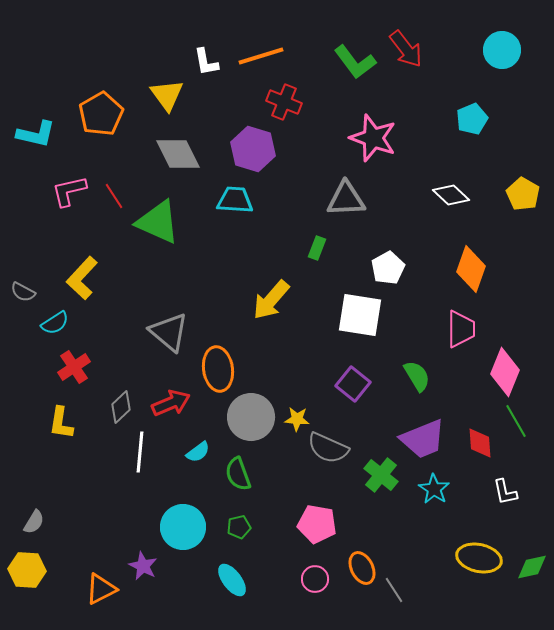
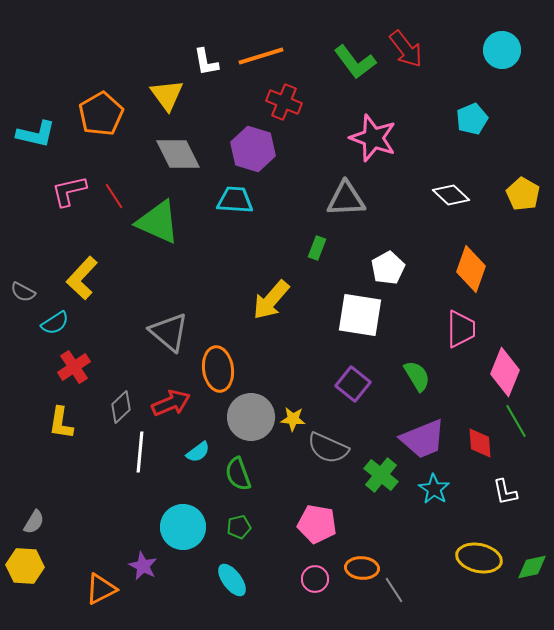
yellow star at (297, 419): moved 4 px left
orange ellipse at (362, 568): rotated 60 degrees counterclockwise
yellow hexagon at (27, 570): moved 2 px left, 4 px up
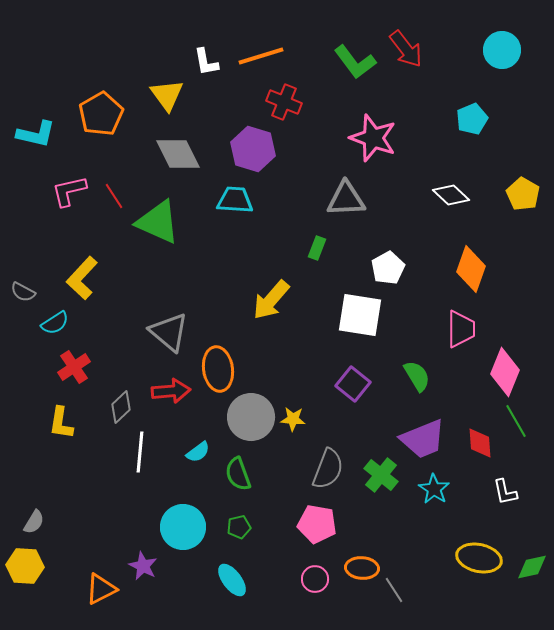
red arrow at (171, 403): moved 12 px up; rotated 18 degrees clockwise
gray semicircle at (328, 448): moved 21 px down; rotated 93 degrees counterclockwise
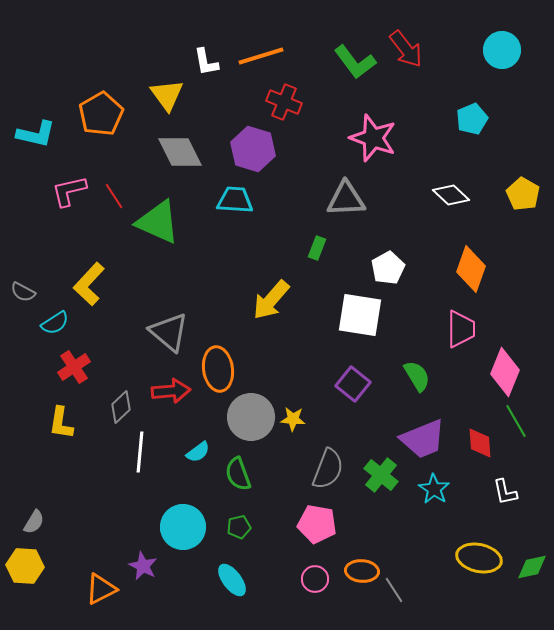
gray diamond at (178, 154): moved 2 px right, 2 px up
yellow L-shape at (82, 278): moved 7 px right, 6 px down
orange ellipse at (362, 568): moved 3 px down
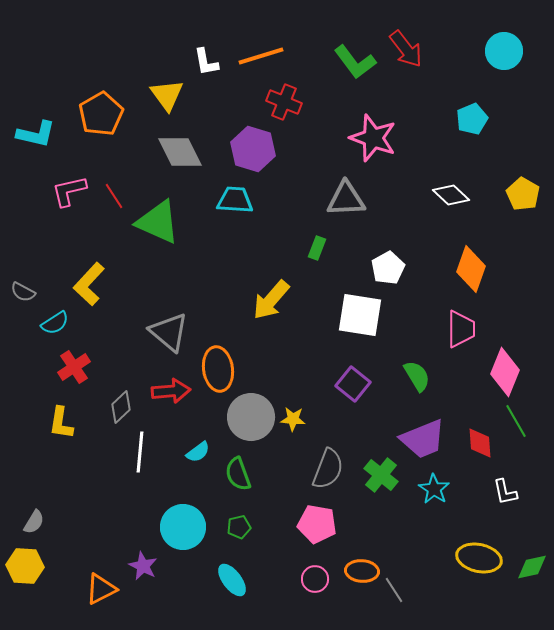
cyan circle at (502, 50): moved 2 px right, 1 px down
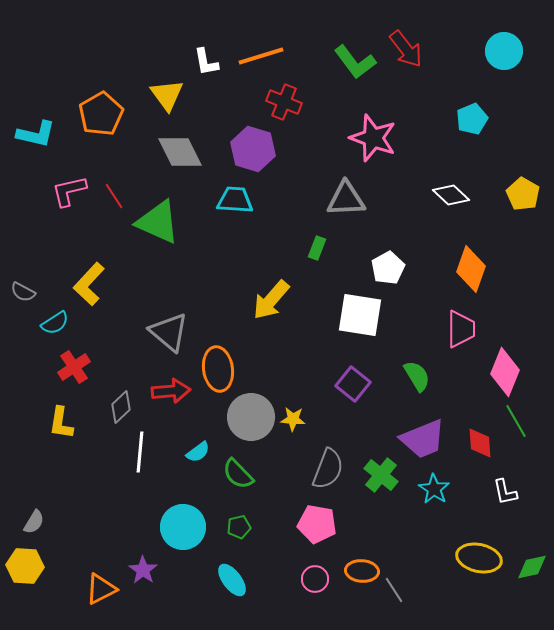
green semicircle at (238, 474): rotated 24 degrees counterclockwise
purple star at (143, 566): moved 4 px down; rotated 8 degrees clockwise
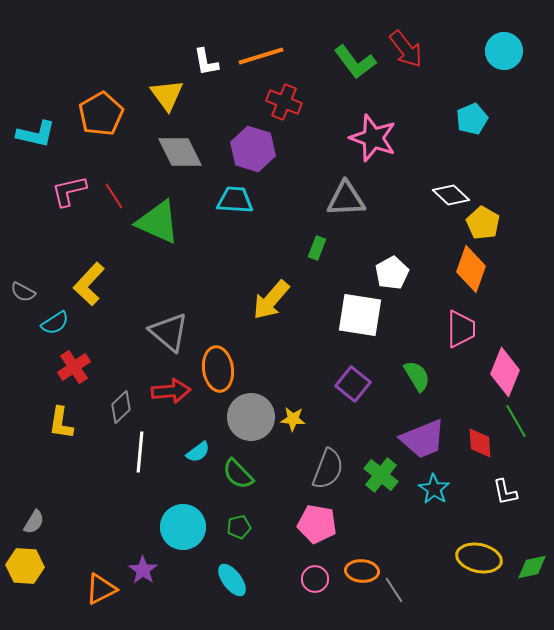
yellow pentagon at (523, 194): moved 40 px left, 29 px down
white pentagon at (388, 268): moved 4 px right, 5 px down
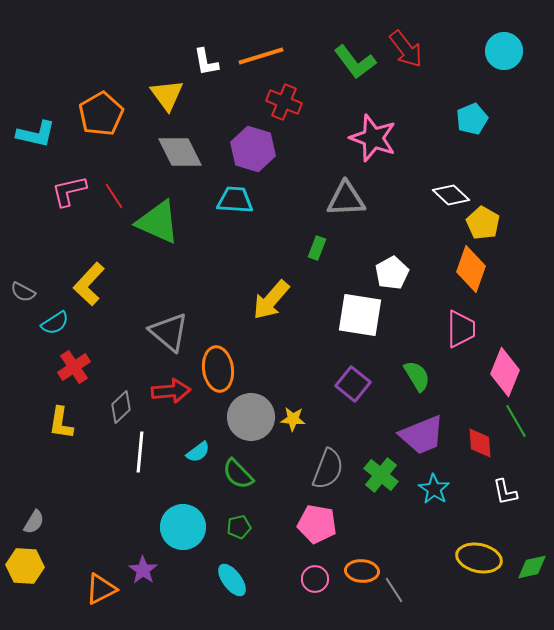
purple trapezoid at (423, 439): moved 1 px left, 4 px up
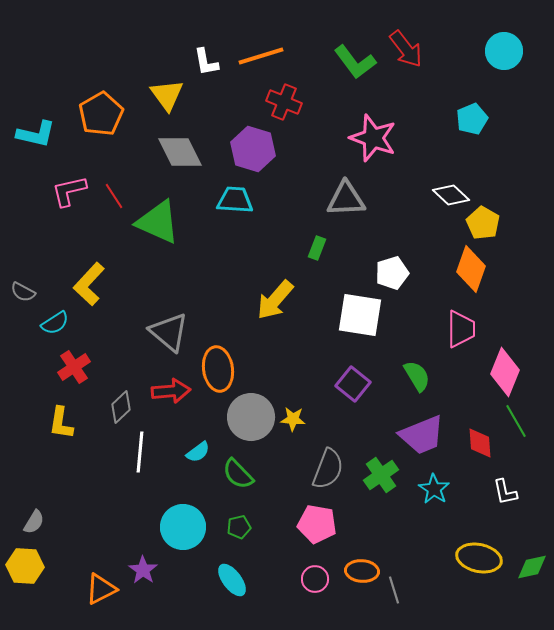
white pentagon at (392, 273): rotated 12 degrees clockwise
yellow arrow at (271, 300): moved 4 px right
green cross at (381, 475): rotated 16 degrees clockwise
gray line at (394, 590): rotated 16 degrees clockwise
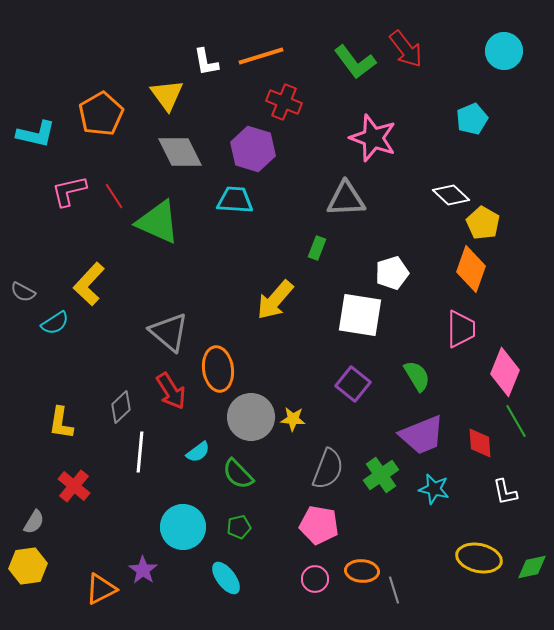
red cross at (74, 367): moved 119 px down; rotated 16 degrees counterclockwise
red arrow at (171, 391): rotated 63 degrees clockwise
cyan star at (434, 489): rotated 20 degrees counterclockwise
pink pentagon at (317, 524): moved 2 px right, 1 px down
yellow hexagon at (25, 566): moved 3 px right; rotated 12 degrees counterclockwise
cyan ellipse at (232, 580): moved 6 px left, 2 px up
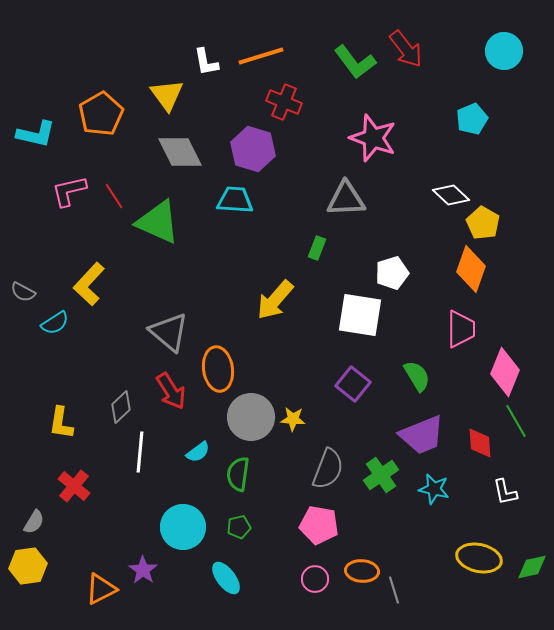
green semicircle at (238, 474): rotated 52 degrees clockwise
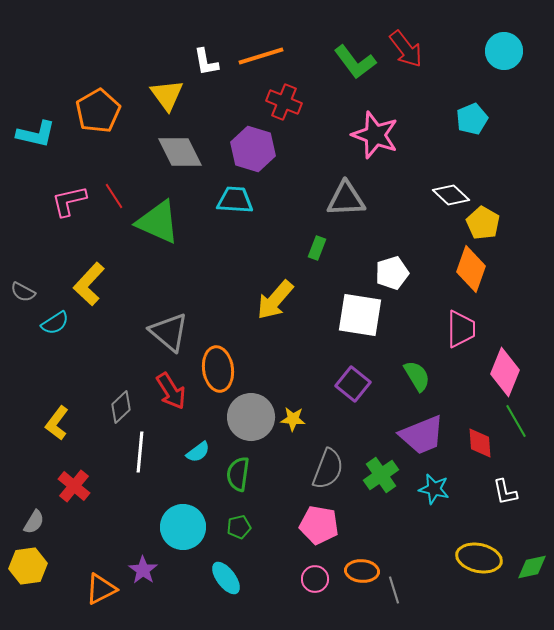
orange pentagon at (101, 114): moved 3 px left, 3 px up
pink star at (373, 138): moved 2 px right, 3 px up
pink L-shape at (69, 191): moved 10 px down
yellow L-shape at (61, 423): moved 4 px left; rotated 28 degrees clockwise
